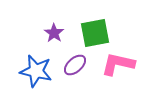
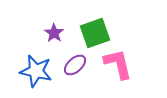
green square: rotated 8 degrees counterclockwise
pink L-shape: rotated 64 degrees clockwise
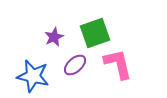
purple star: moved 4 px down; rotated 12 degrees clockwise
blue star: moved 3 px left, 5 px down
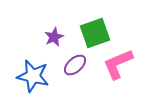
pink L-shape: rotated 100 degrees counterclockwise
